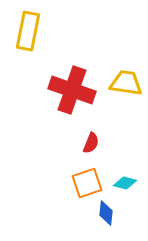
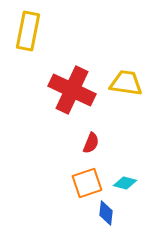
red cross: rotated 6 degrees clockwise
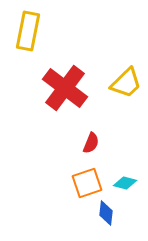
yellow trapezoid: rotated 128 degrees clockwise
red cross: moved 7 px left, 2 px up; rotated 12 degrees clockwise
